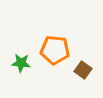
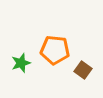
green star: rotated 24 degrees counterclockwise
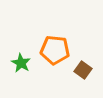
green star: rotated 24 degrees counterclockwise
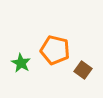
orange pentagon: rotated 8 degrees clockwise
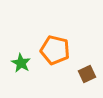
brown square: moved 4 px right, 4 px down; rotated 30 degrees clockwise
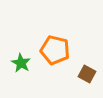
brown square: rotated 36 degrees counterclockwise
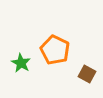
orange pentagon: rotated 12 degrees clockwise
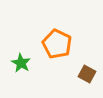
orange pentagon: moved 2 px right, 6 px up
